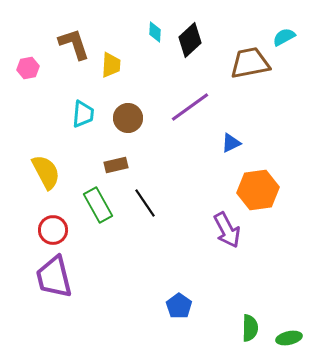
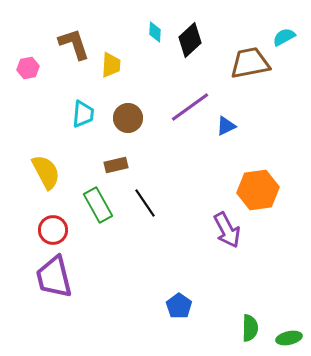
blue triangle: moved 5 px left, 17 px up
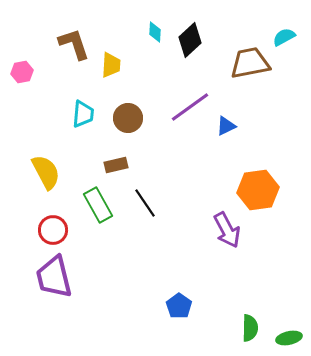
pink hexagon: moved 6 px left, 4 px down
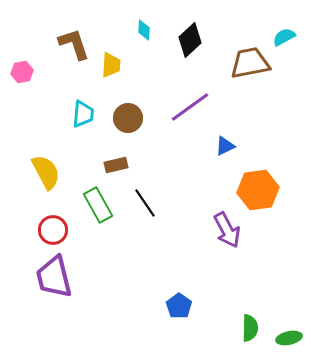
cyan diamond: moved 11 px left, 2 px up
blue triangle: moved 1 px left, 20 px down
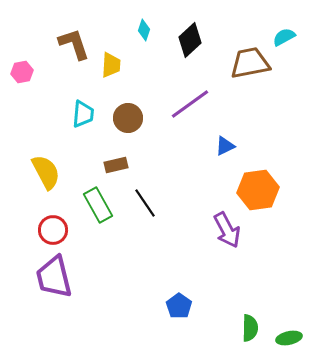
cyan diamond: rotated 15 degrees clockwise
purple line: moved 3 px up
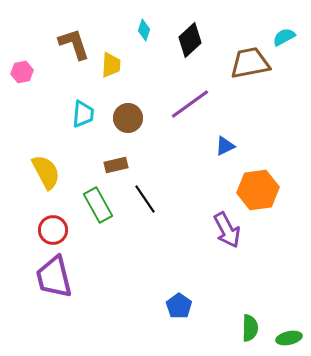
black line: moved 4 px up
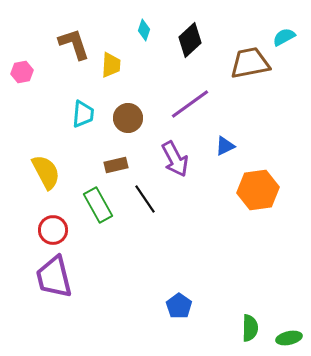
purple arrow: moved 52 px left, 71 px up
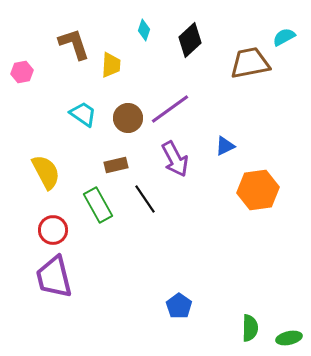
purple line: moved 20 px left, 5 px down
cyan trapezoid: rotated 60 degrees counterclockwise
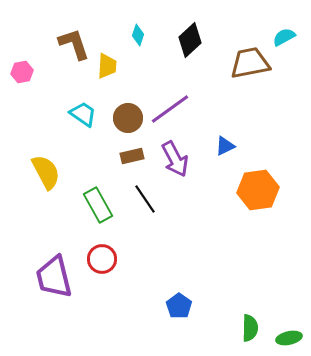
cyan diamond: moved 6 px left, 5 px down
yellow trapezoid: moved 4 px left, 1 px down
brown rectangle: moved 16 px right, 9 px up
red circle: moved 49 px right, 29 px down
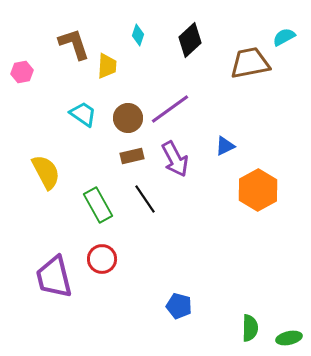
orange hexagon: rotated 21 degrees counterclockwise
blue pentagon: rotated 20 degrees counterclockwise
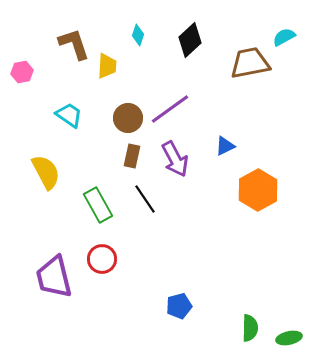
cyan trapezoid: moved 14 px left, 1 px down
brown rectangle: rotated 65 degrees counterclockwise
blue pentagon: rotated 30 degrees counterclockwise
